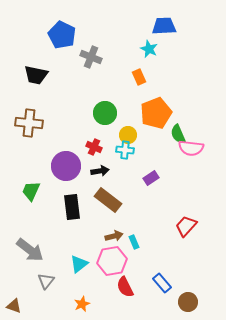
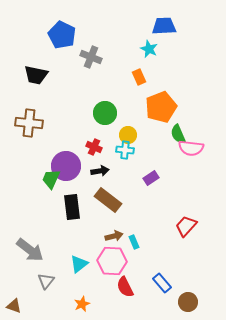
orange pentagon: moved 5 px right, 6 px up
green trapezoid: moved 20 px right, 12 px up
pink hexagon: rotated 12 degrees clockwise
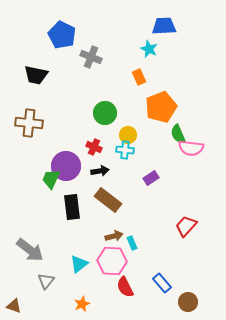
cyan rectangle: moved 2 px left, 1 px down
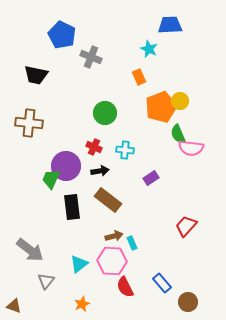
blue trapezoid: moved 6 px right, 1 px up
yellow circle: moved 52 px right, 34 px up
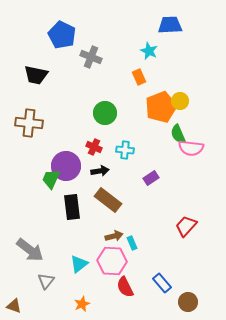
cyan star: moved 2 px down
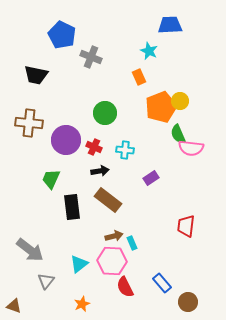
purple circle: moved 26 px up
red trapezoid: rotated 35 degrees counterclockwise
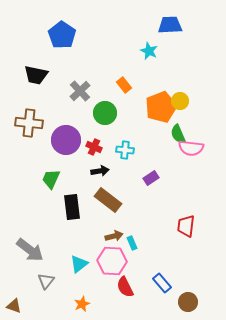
blue pentagon: rotated 8 degrees clockwise
gray cross: moved 11 px left, 34 px down; rotated 25 degrees clockwise
orange rectangle: moved 15 px left, 8 px down; rotated 14 degrees counterclockwise
